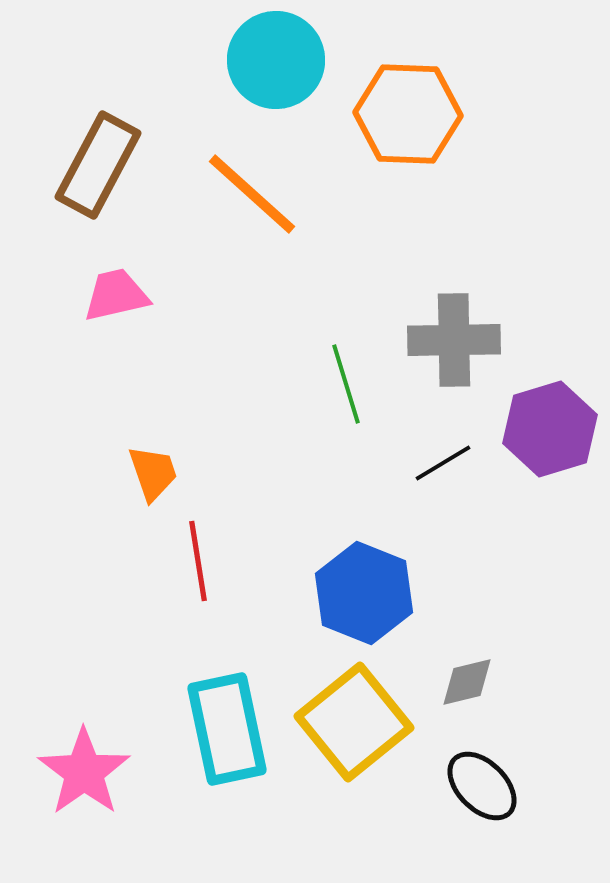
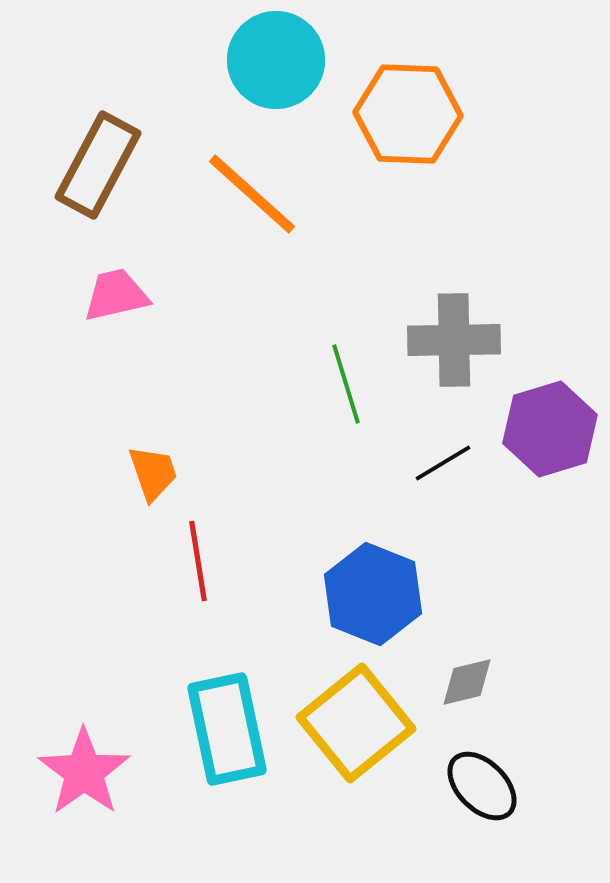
blue hexagon: moved 9 px right, 1 px down
yellow square: moved 2 px right, 1 px down
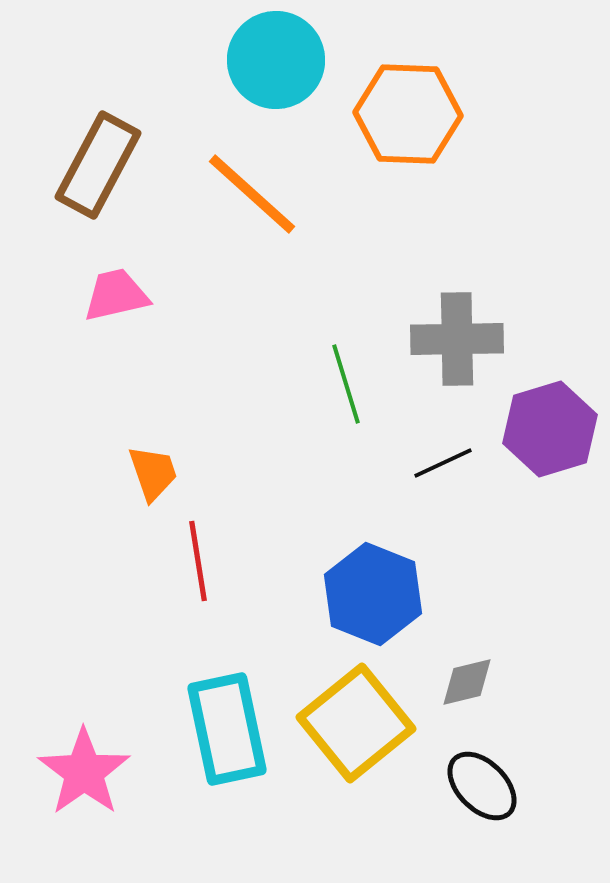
gray cross: moved 3 px right, 1 px up
black line: rotated 6 degrees clockwise
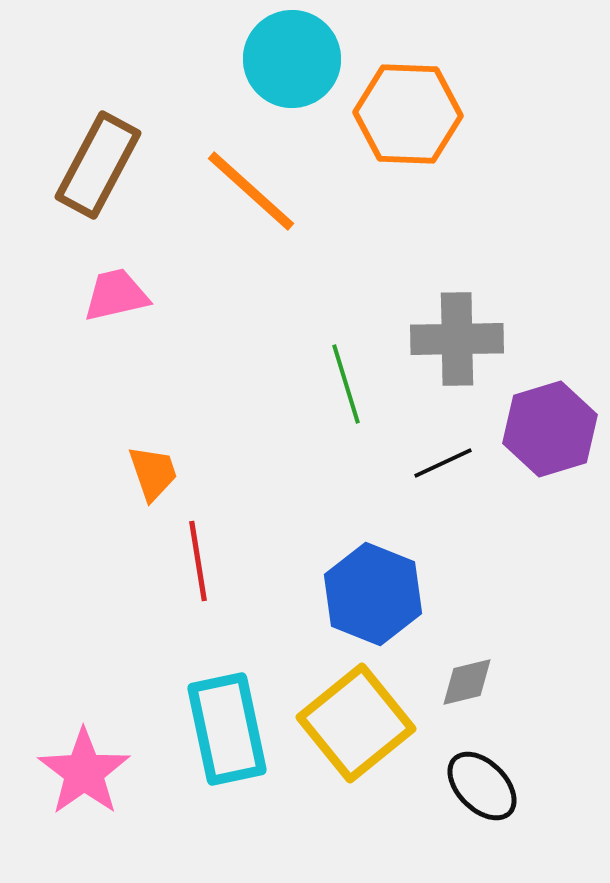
cyan circle: moved 16 px right, 1 px up
orange line: moved 1 px left, 3 px up
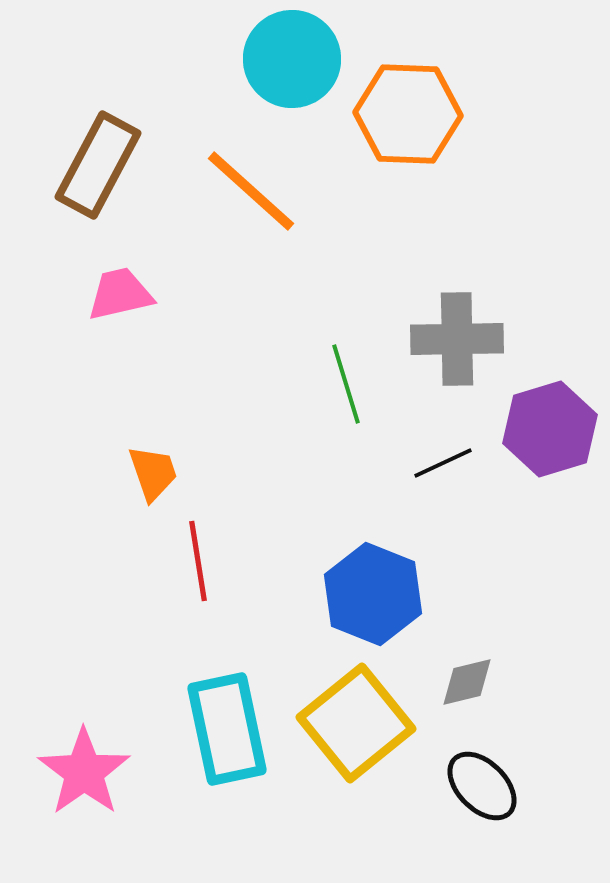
pink trapezoid: moved 4 px right, 1 px up
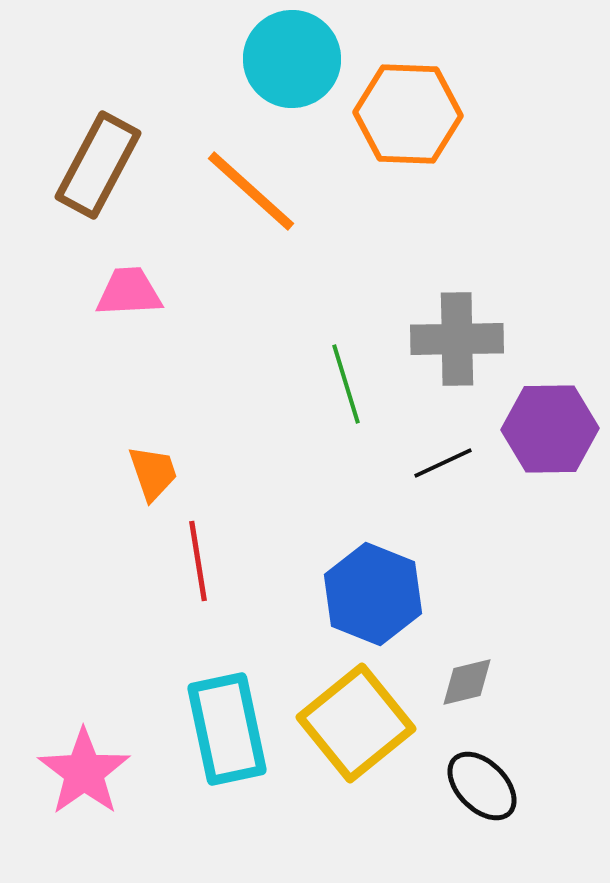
pink trapezoid: moved 9 px right, 2 px up; rotated 10 degrees clockwise
purple hexagon: rotated 16 degrees clockwise
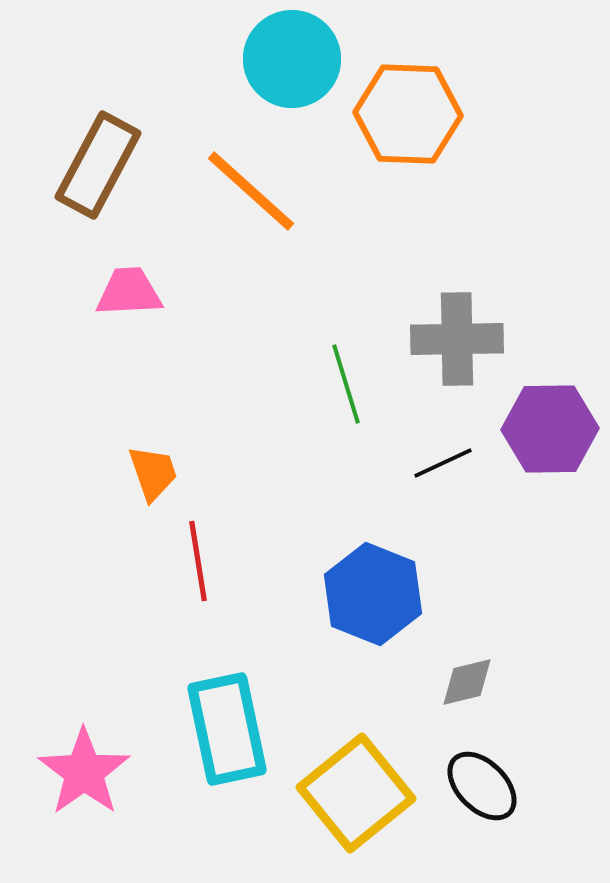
yellow square: moved 70 px down
